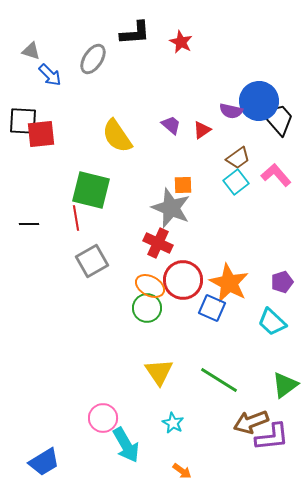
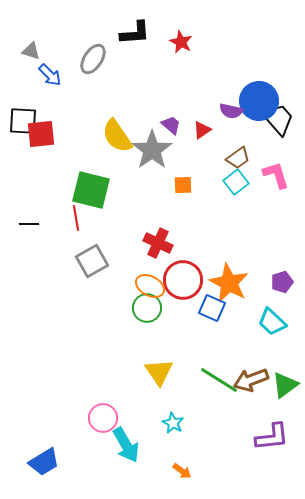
pink L-shape: rotated 24 degrees clockwise
gray star: moved 19 px left, 58 px up; rotated 15 degrees clockwise
brown arrow: moved 42 px up
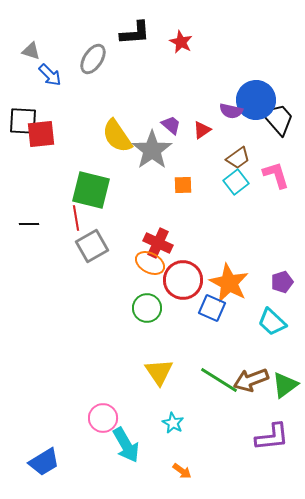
blue circle: moved 3 px left, 1 px up
gray square: moved 15 px up
orange ellipse: moved 23 px up
